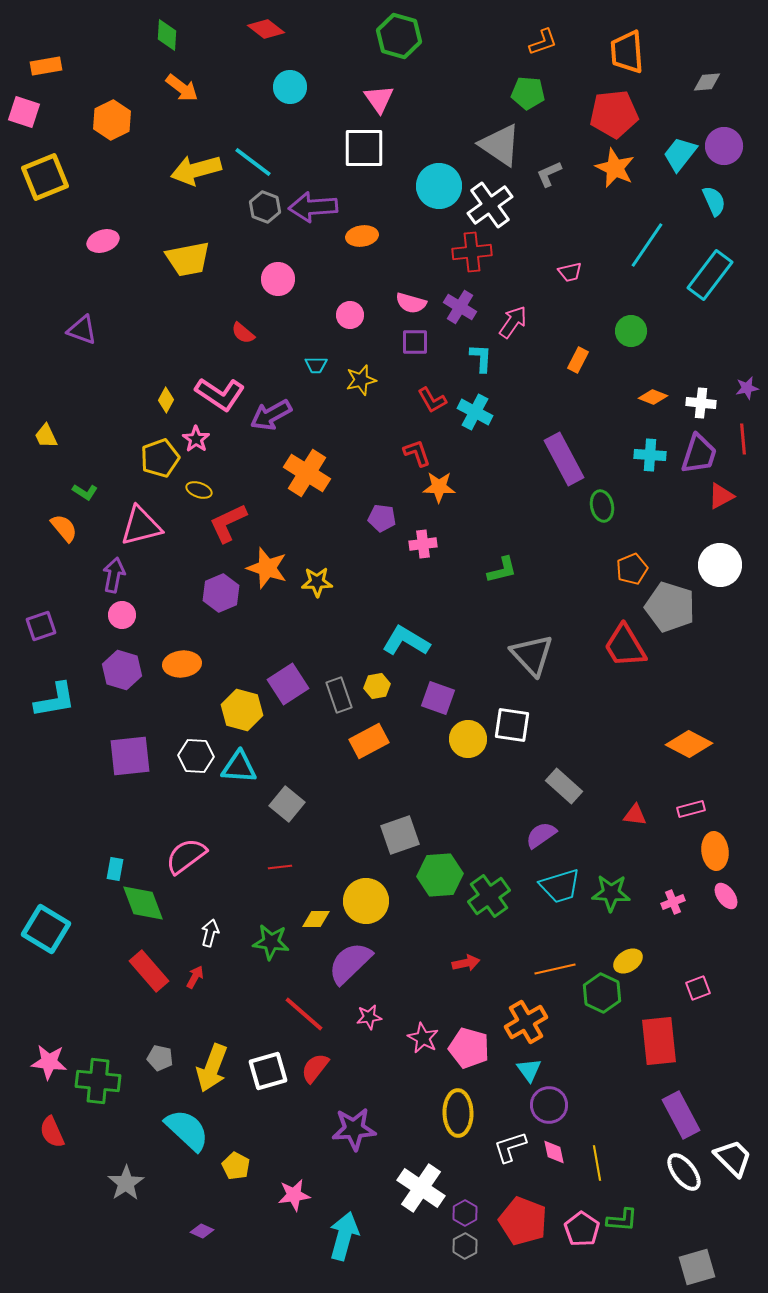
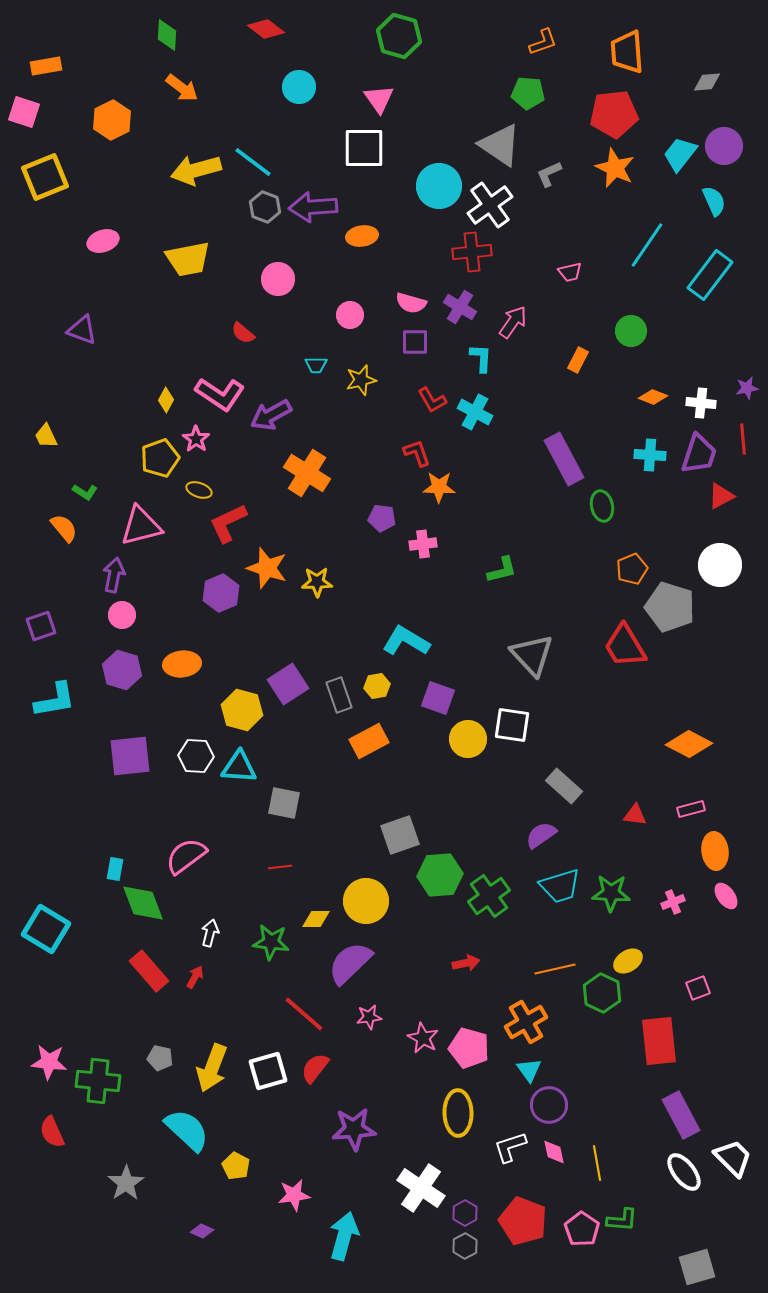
cyan circle at (290, 87): moved 9 px right
gray square at (287, 804): moved 3 px left, 1 px up; rotated 28 degrees counterclockwise
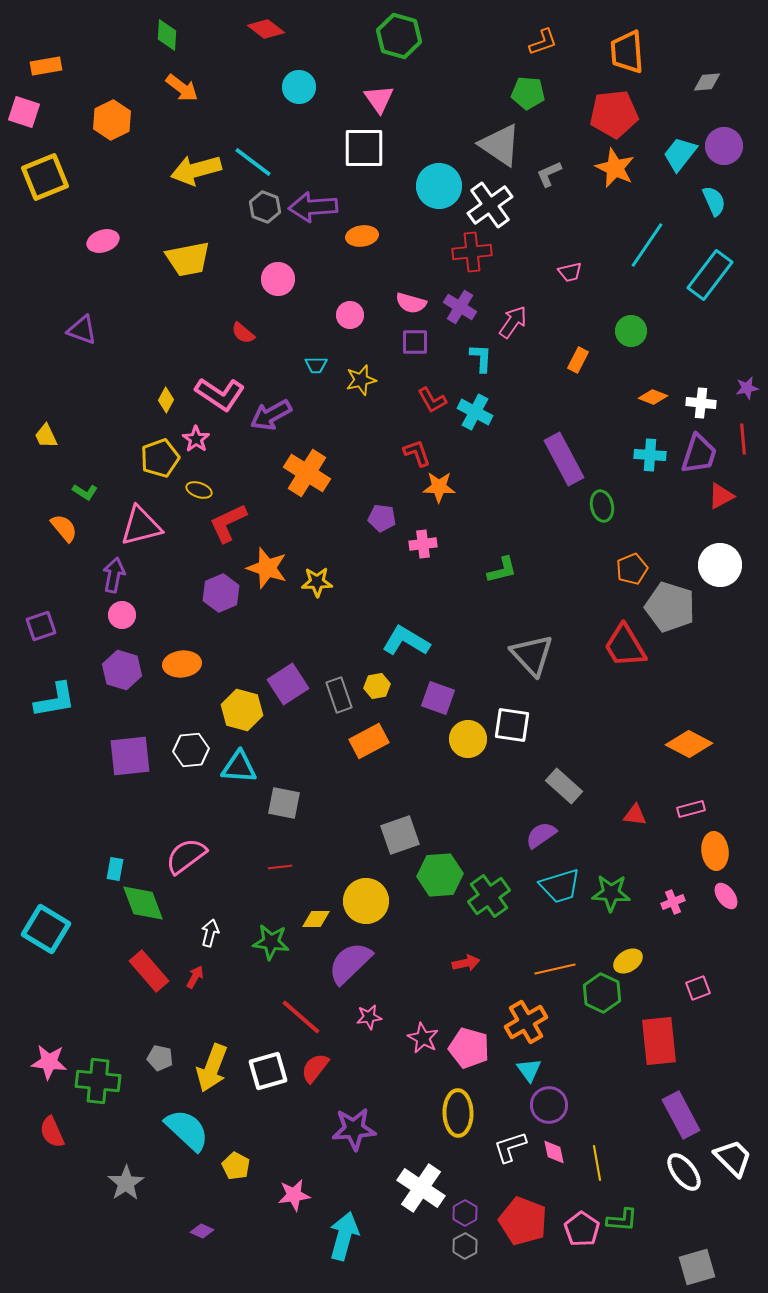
white hexagon at (196, 756): moved 5 px left, 6 px up; rotated 8 degrees counterclockwise
red line at (304, 1014): moved 3 px left, 3 px down
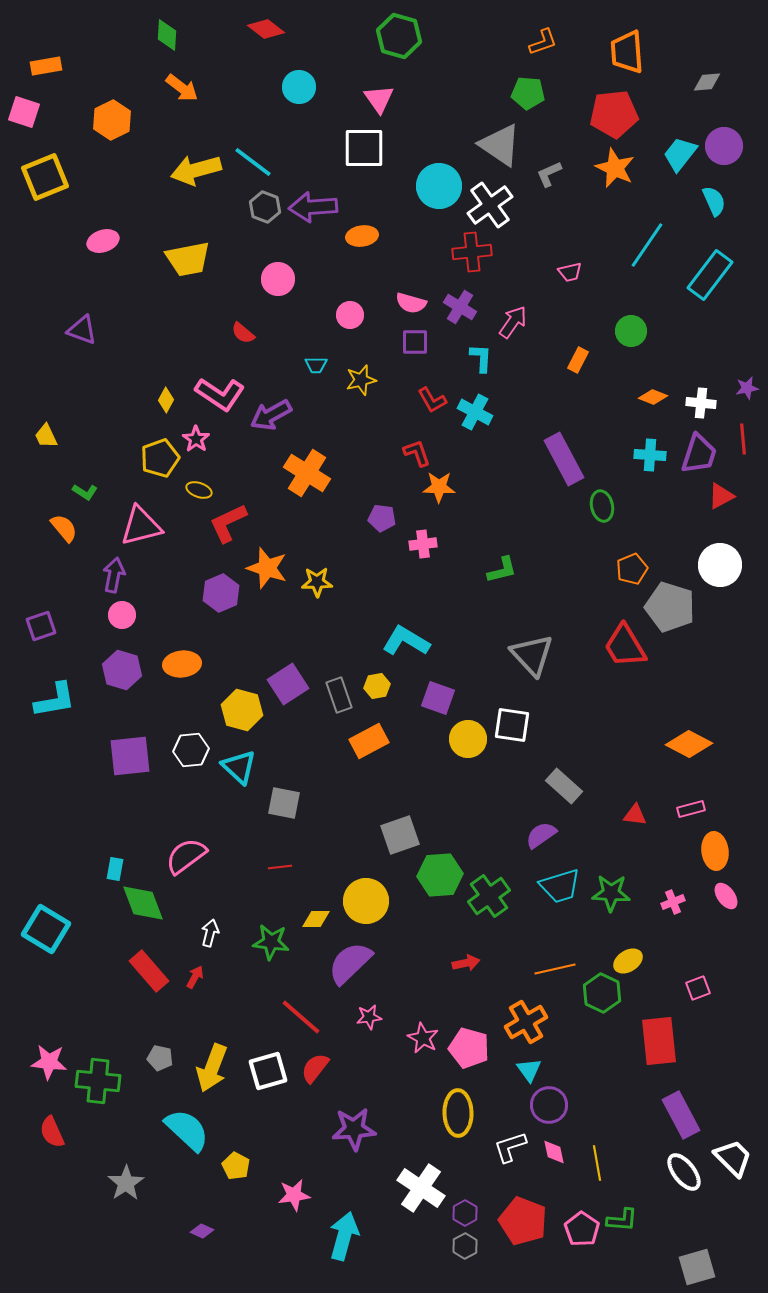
cyan triangle at (239, 767): rotated 39 degrees clockwise
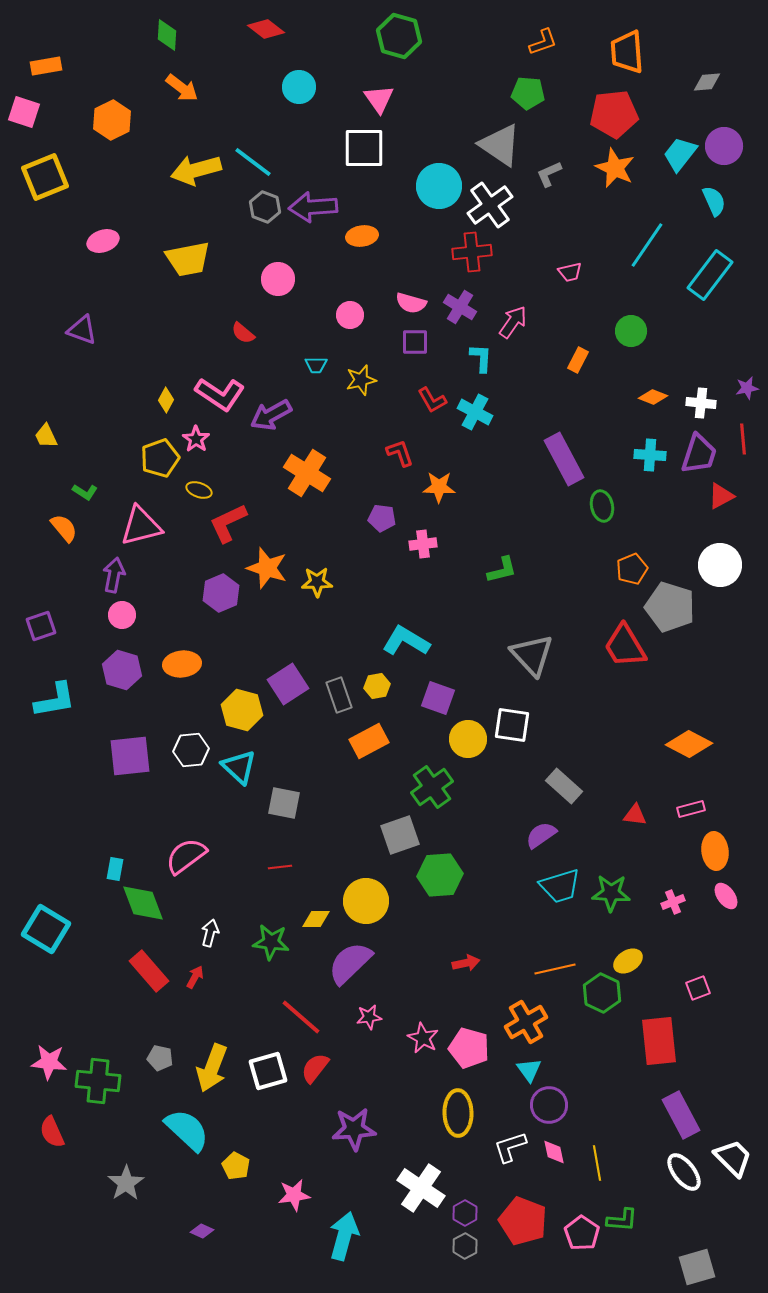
red L-shape at (417, 453): moved 17 px left
green cross at (489, 896): moved 57 px left, 109 px up
pink pentagon at (582, 1229): moved 4 px down
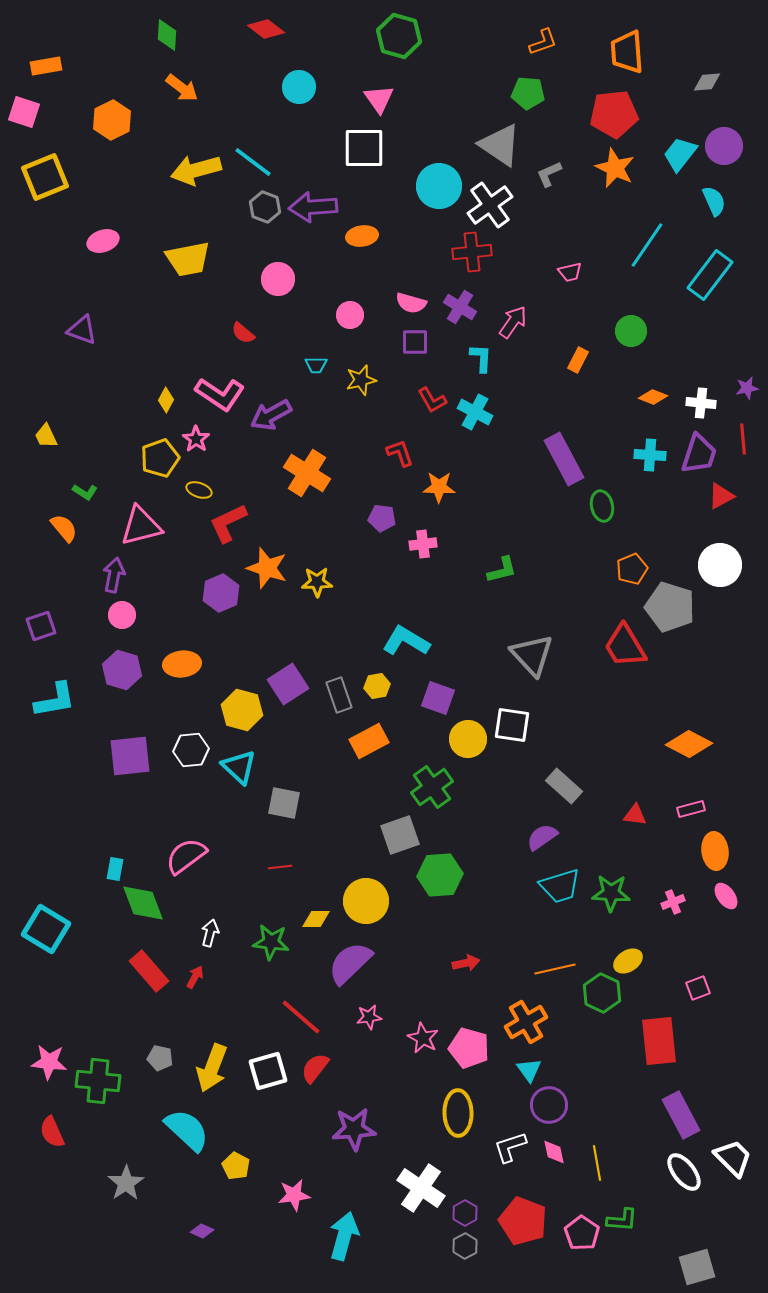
purple semicircle at (541, 835): moved 1 px right, 2 px down
